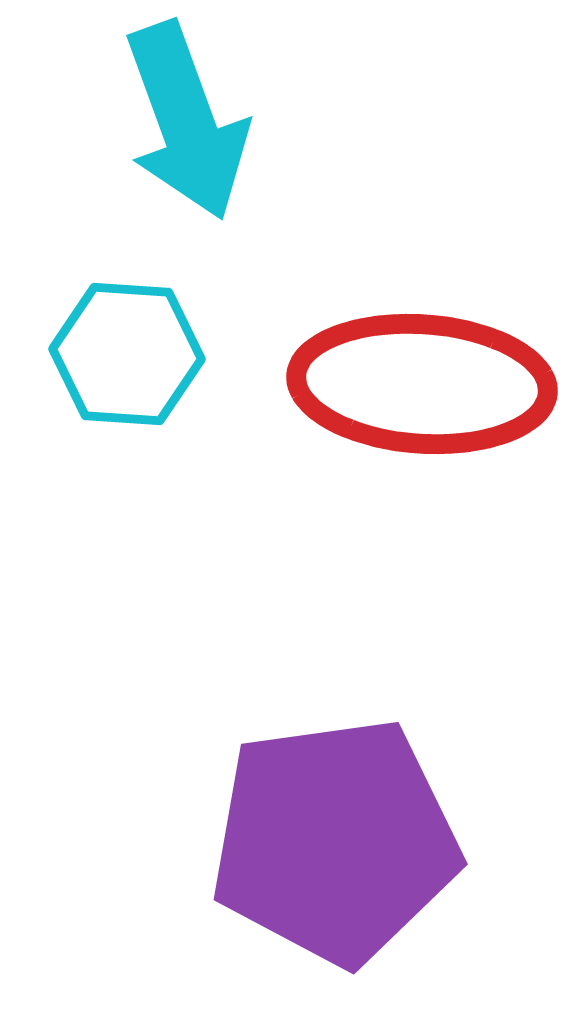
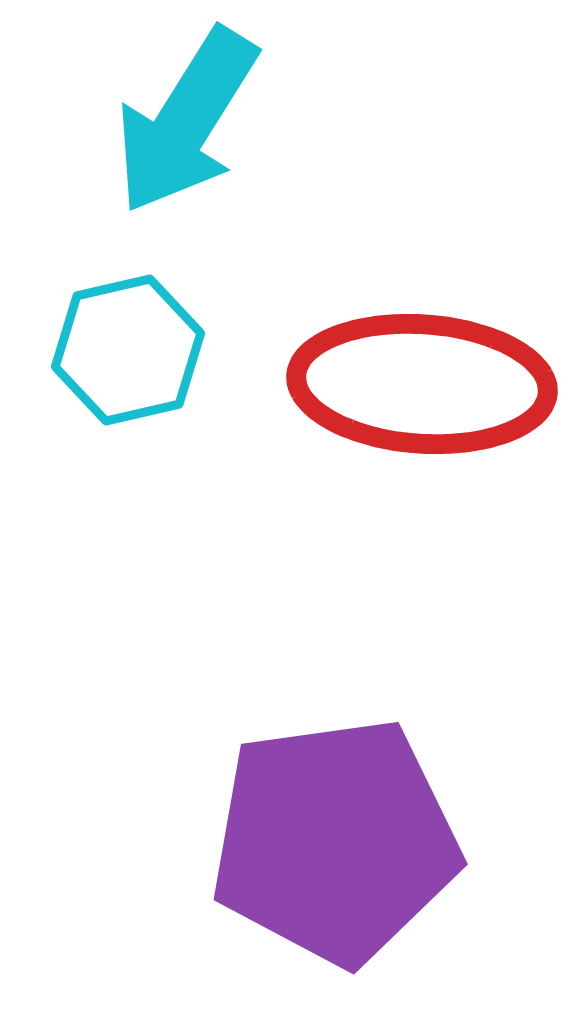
cyan arrow: rotated 52 degrees clockwise
cyan hexagon: moved 1 px right, 4 px up; rotated 17 degrees counterclockwise
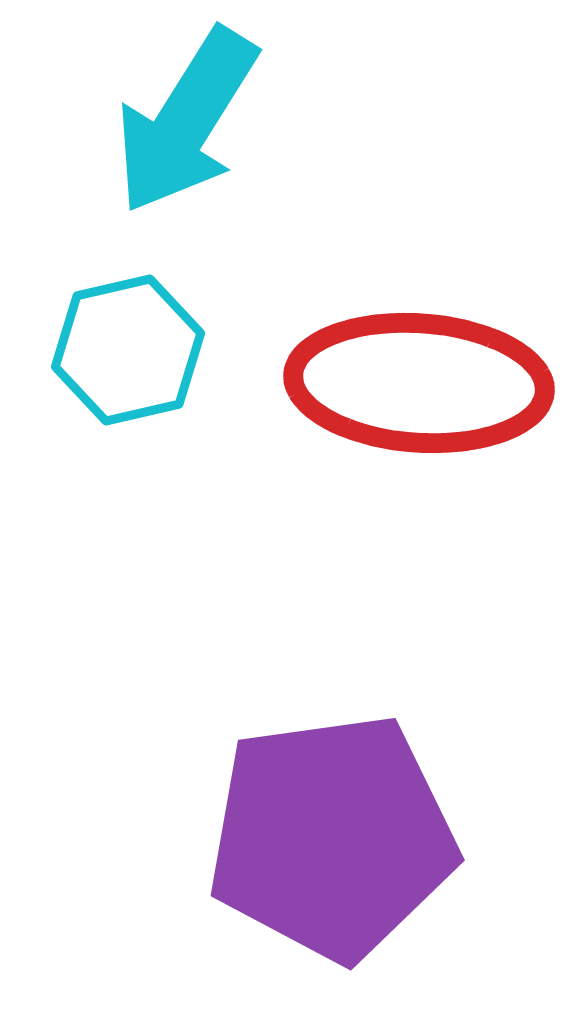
red ellipse: moved 3 px left, 1 px up
purple pentagon: moved 3 px left, 4 px up
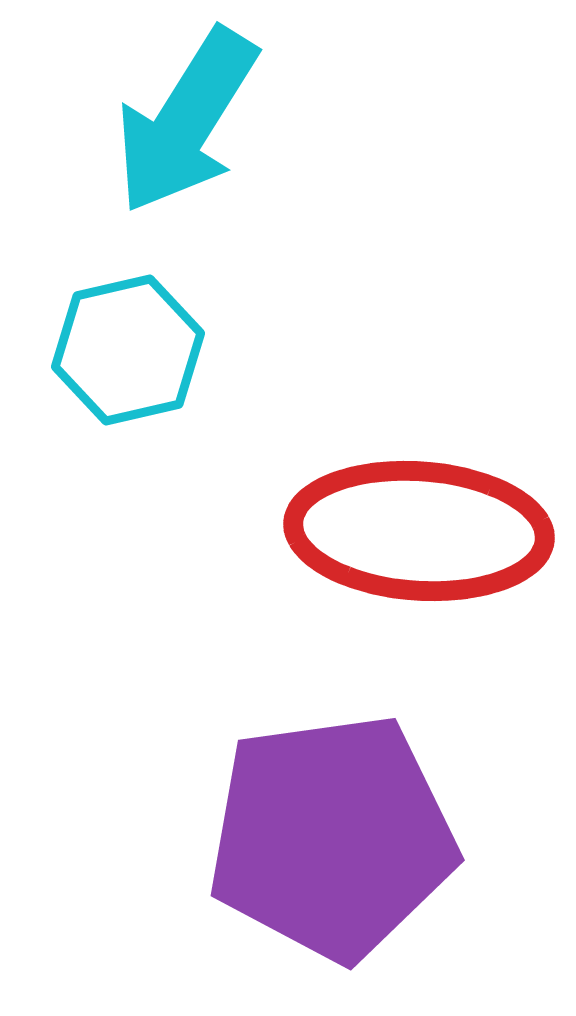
red ellipse: moved 148 px down
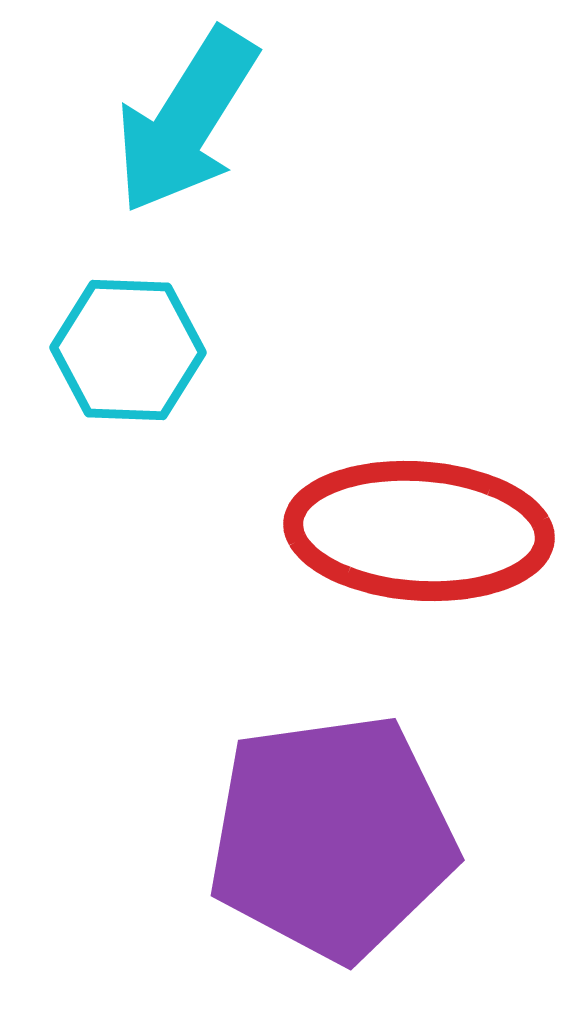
cyan hexagon: rotated 15 degrees clockwise
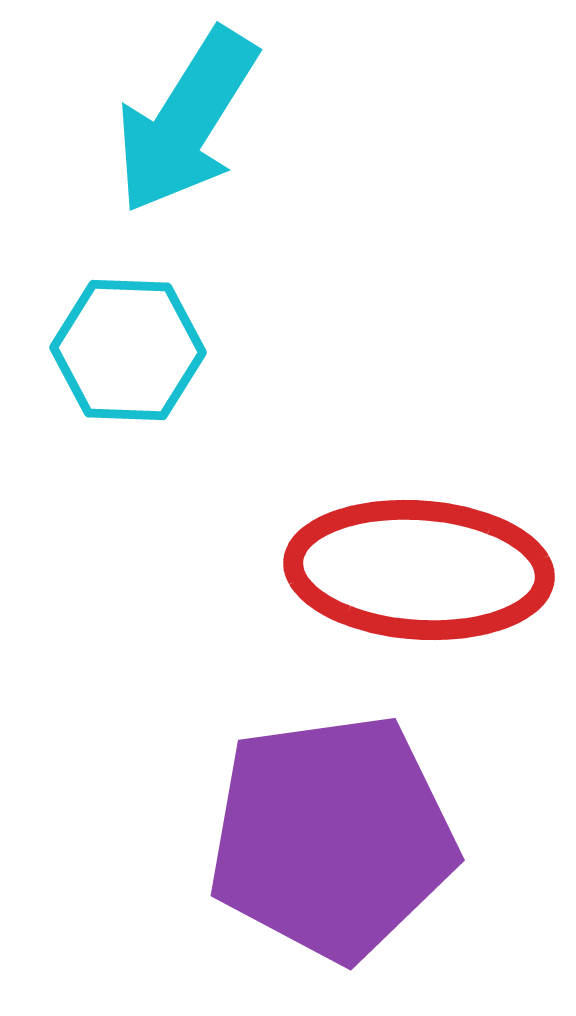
red ellipse: moved 39 px down
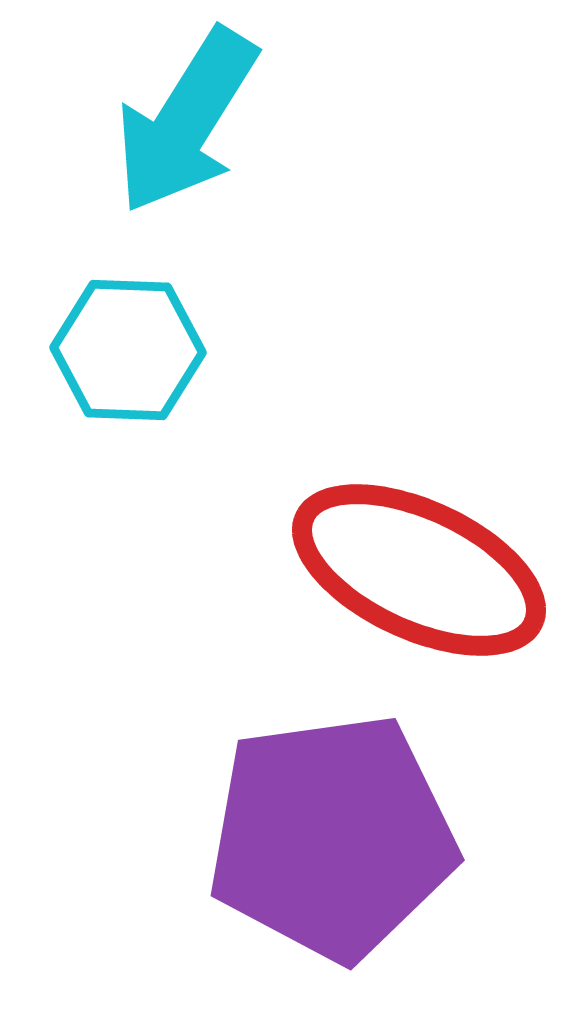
red ellipse: rotated 21 degrees clockwise
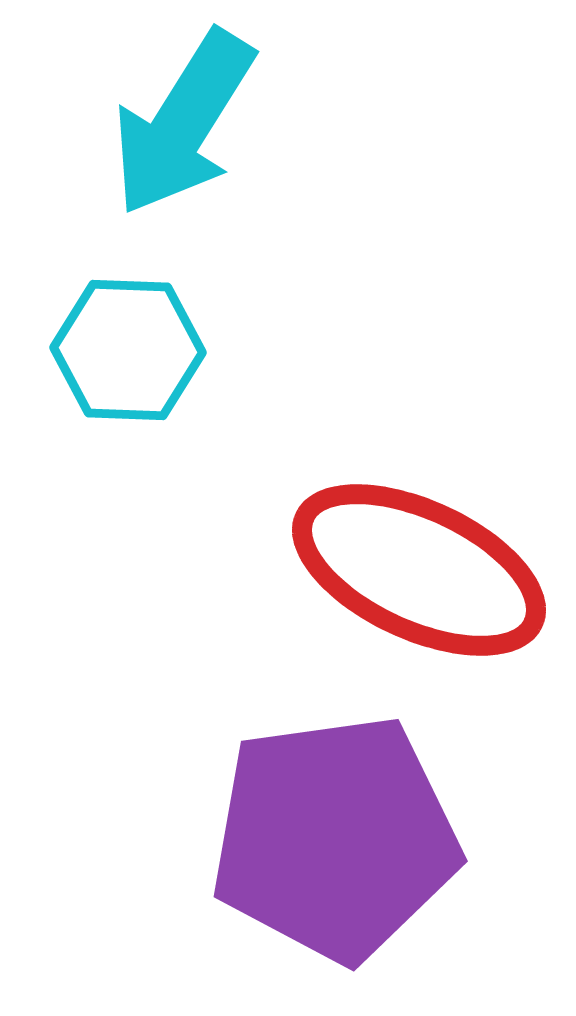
cyan arrow: moved 3 px left, 2 px down
purple pentagon: moved 3 px right, 1 px down
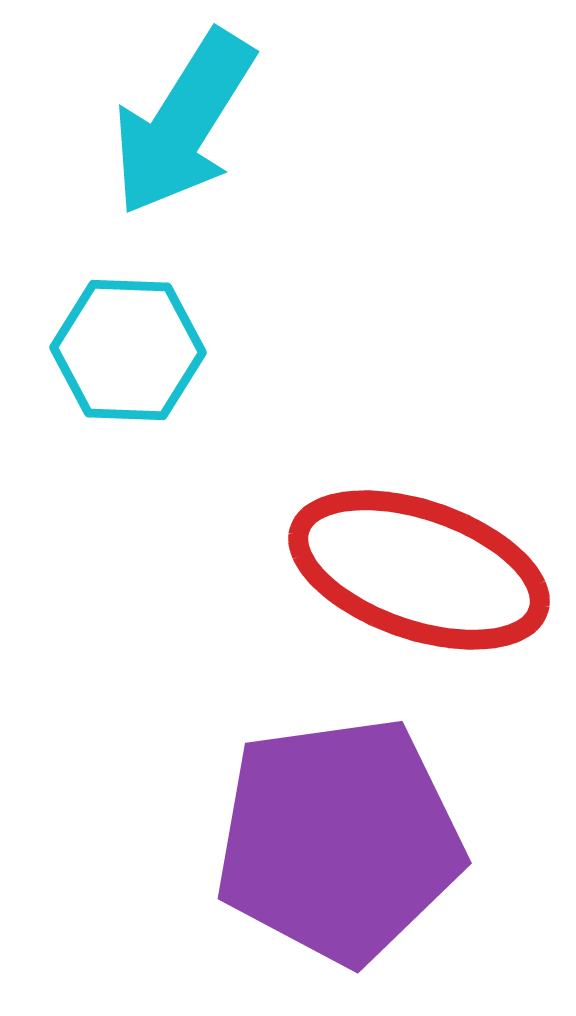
red ellipse: rotated 6 degrees counterclockwise
purple pentagon: moved 4 px right, 2 px down
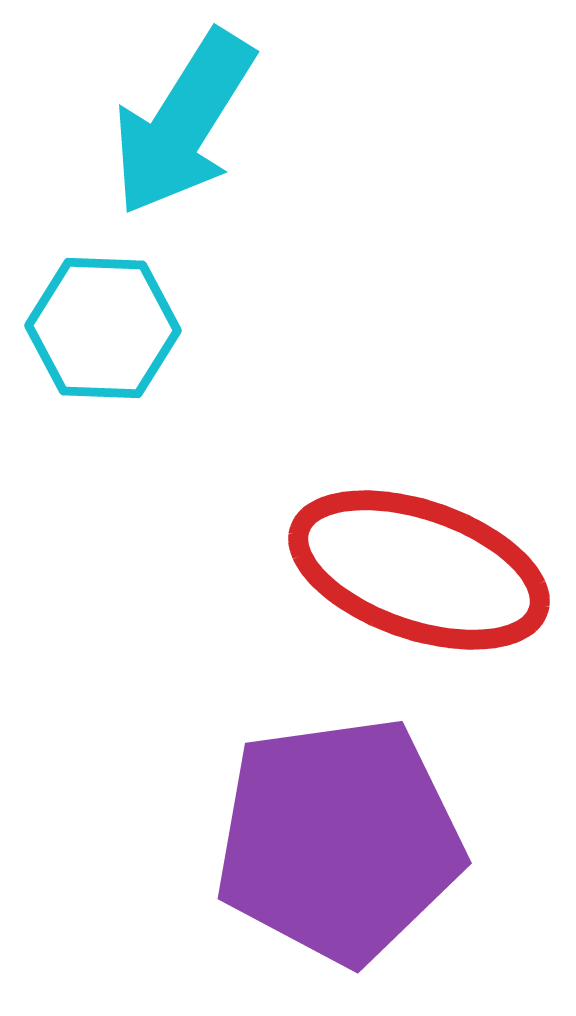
cyan hexagon: moved 25 px left, 22 px up
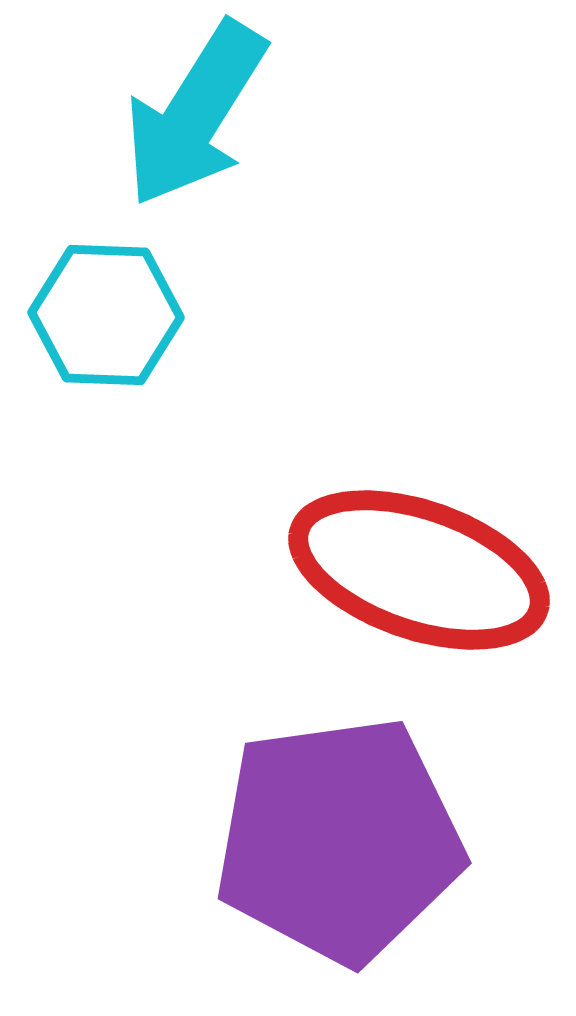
cyan arrow: moved 12 px right, 9 px up
cyan hexagon: moved 3 px right, 13 px up
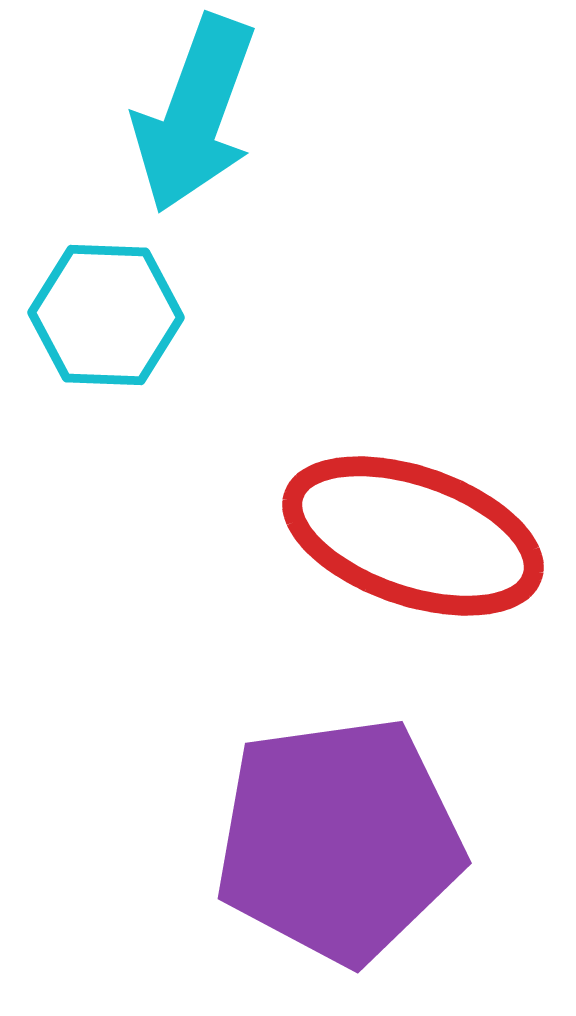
cyan arrow: rotated 12 degrees counterclockwise
red ellipse: moved 6 px left, 34 px up
